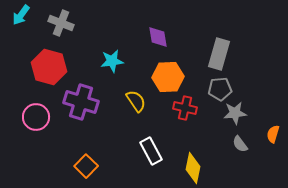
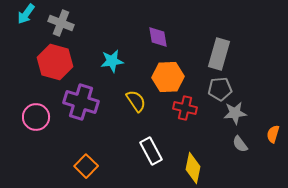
cyan arrow: moved 5 px right, 1 px up
red hexagon: moved 6 px right, 5 px up
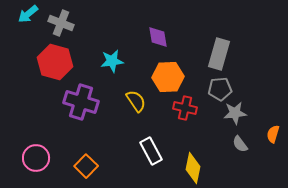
cyan arrow: moved 2 px right; rotated 15 degrees clockwise
pink circle: moved 41 px down
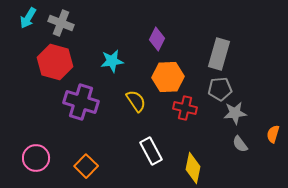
cyan arrow: moved 4 px down; rotated 20 degrees counterclockwise
purple diamond: moved 1 px left, 2 px down; rotated 35 degrees clockwise
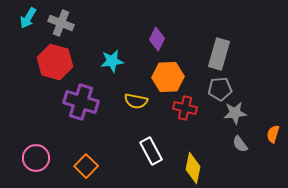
yellow semicircle: rotated 135 degrees clockwise
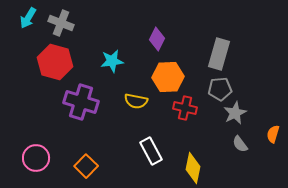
gray star: rotated 20 degrees counterclockwise
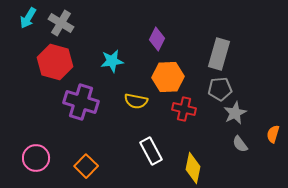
gray cross: rotated 10 degrees clockwise
red cross: moved 1 px left, 1 px down
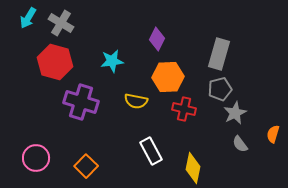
gray pentagon: rotated 10 degrees counterclockwise
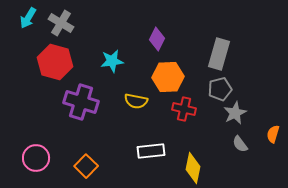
white rectangle: rotated 68 degrees counterclockwise
